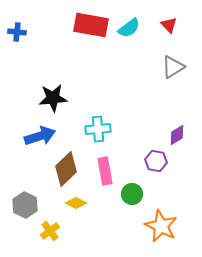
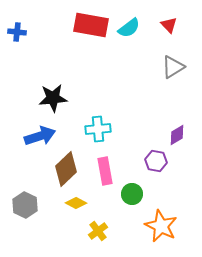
yellow cross: moved 48 px right
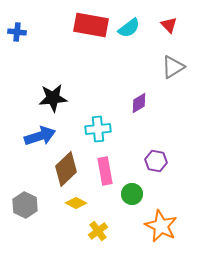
purple diamond: moved 38 px left, 32 px up
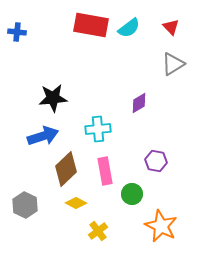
red triangle: moved 2 px right, 2 px down
gray triangle: moved 3 px up
blue arrow: moved 3 px right
